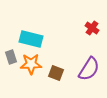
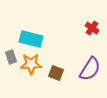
purple semicircle: moved 1 px right
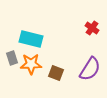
gray rectangle: moved 1 px right, 1 px down
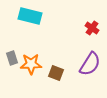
cyan rectangle: moved 1 px left, 23 px up
purple semicircle: moved 5 px up
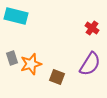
cyan rectangle: moved 14 px left
orange star: rotated 15 degrees counterclockwise
brown square: moved 1 px right, 4 px down
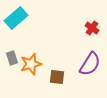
cyan rectangle: moved 2 px down; rotated 55 degrees counterclockwise
brown square: rotated 14 degrees counterclockwise
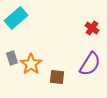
orange star: rotated 20 degrees counterclockwise
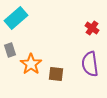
gray rectangle: moved 2 px left, 8 px up
purple semicircle: rotated 140 degrees clockwise
brown square: moved 1 px left, 3 px up
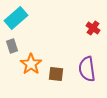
red cross: moved 1 px right
gray rectangle: moved 2 px right, 4 px up
purple semicircle: moved 3 px left, 5 px down
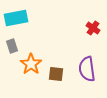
cyan rectangle: rotated 30 degrees clockwise
